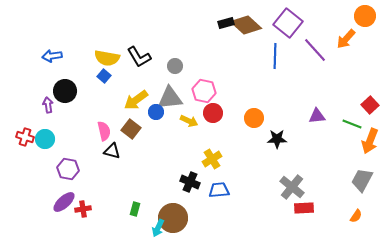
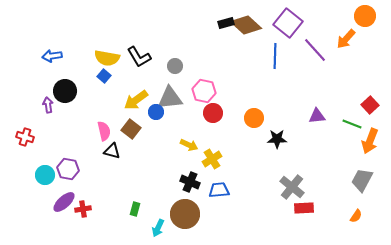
yellow arrow at (189, 121): moved 24 px down
cyan circle at (45, 139): moved 36 px down
brown circle at (173, 218): moved 12 px right, 4 px up
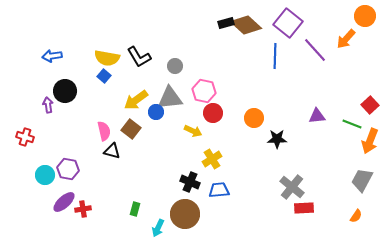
yellow arrow at (189, 145): moved 4 px right, 14 px up
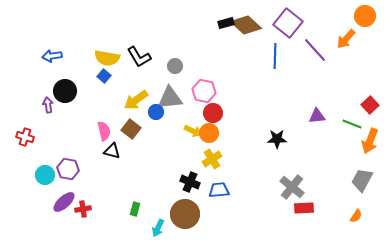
orange circle at (254, 118): moved 45 px left, 15 px down
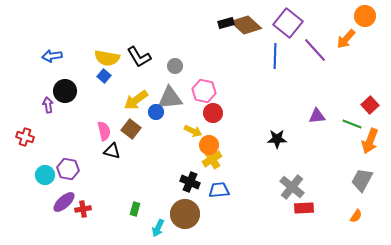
orange circle at (209, 133): moved 12 px down
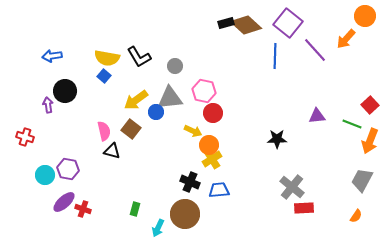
red cross at (83, 209): rotated 28 degrees clockwise
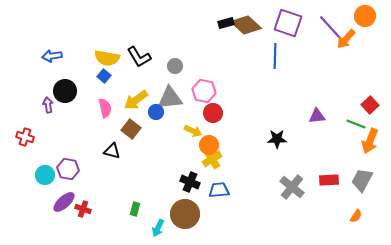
purple square at (288, 23): rotated 20 degrees counterclockwise
purple line at (315, 50): moved 15 px right, 23 px up
green line at (352, 124): moved 4 px right
pink semicircle at (104, 131): moved 1 px right, 23 px up
red rectangle at (304, 208): moved 25 px right, 28 px up
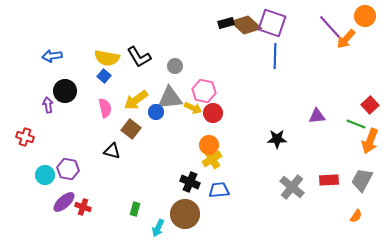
purple square at (288, 23): moved 16 px left
yellow arrow at (193, 131): moved 23 px up
red cross at (83, 209): moved 2 px up
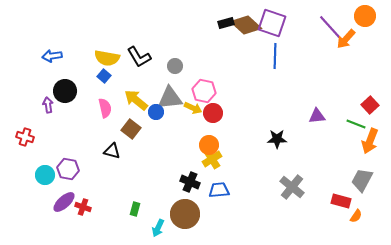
yellow arrow at (136, 100): rotated 75 degrees clockwise
red rectangle at (329, 180): moved 12 px right, 21 px down; rotated 18 degrees clockwise
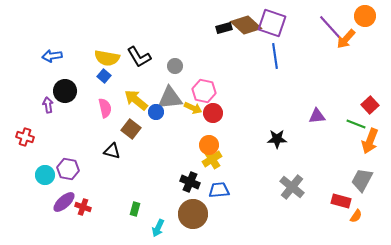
black rectangle at (226, 23): moved 2 px left, 5 px down
blue line at (275, 56): rotated 10 degrees counterclockwise
brown circle at (185, 214): moved 8 px right
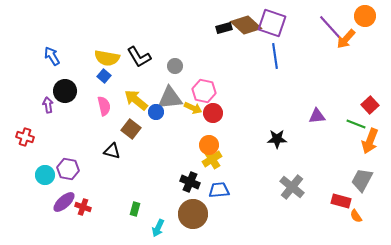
blue arrow at (52, 56): rotated 66 degrees clockwise
pink semicircle at (105, 108): moved 1 px left, 2 px up
orange semicircle at (356, 216): rotated 112 degrees clockwise
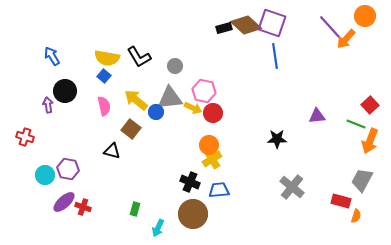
orange semicircle at (356, 216): rotated 128 degrees counterclockwise
